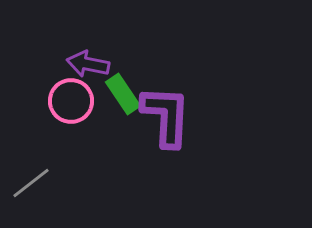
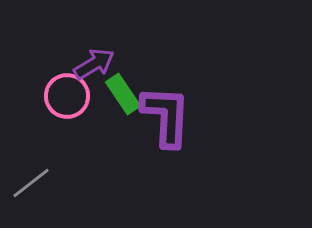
purple arrow: moved 6 px right; rotated 138 degrees clockwise
pink circle: moved 4 px left, 5 px up
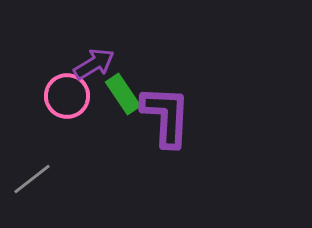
gray line: moved 1 px right, 4 px up
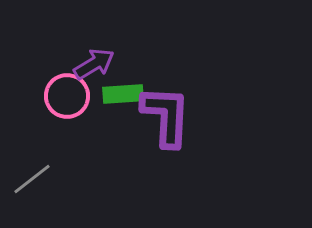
green rectangle: rotated 60 degrees counterclockwise
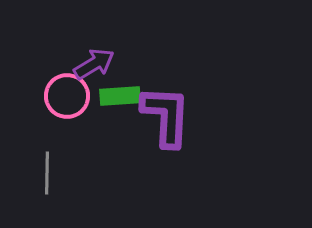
green rectangle: moved 3 px left, 2 px down
gray line: moved 15 px right, 6 px up; rotated 51 degrees counterclockwise
